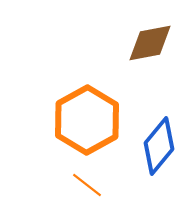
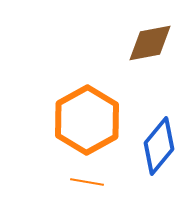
orange line: moved 3 px up; rotated 28 degrees counterclockwise
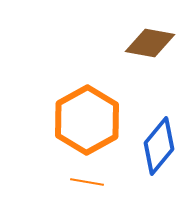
brown diamond: rotated 21 degrees clockwise
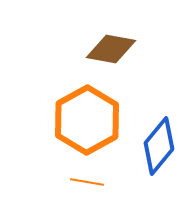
brown diamond: moved 39 px left, 6 px down
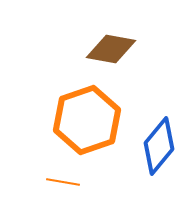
orange hexagon: rotated 10 degrees clockwise
orange line: moved 24 px left
